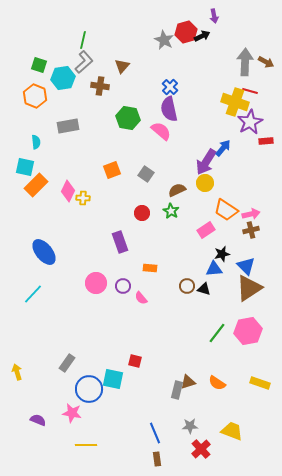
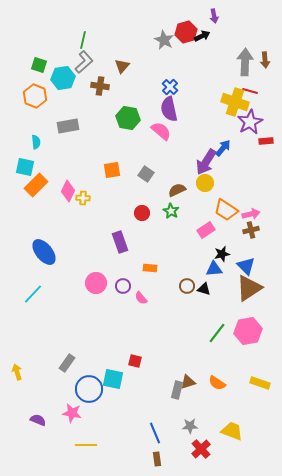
brown arrow at (266, 62): moved 1 px left, 2 px up; rotated 56 degrees clockwise
orange square at (112, 170): rotated 12 degrees clockwise
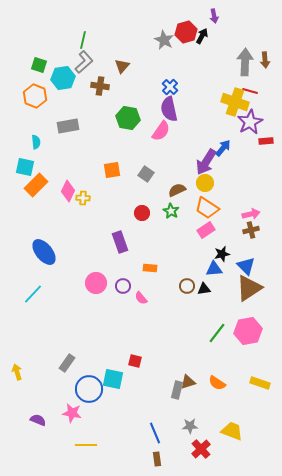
black arrow at (202, 36): rotated 35 degrees counterclockwise
pink semicircle at (161, 131): rotated 85 degrees clockwise
orange trapezoid at (226, 210): moved 19 px left, 2 px up
black triangle at (204, 289): rotated 24 degrees counterclockwise
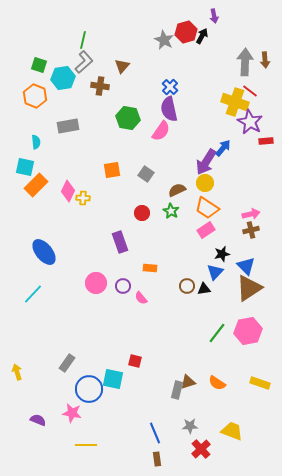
red line at (250, 91): rotated 21 degrees clockwise
purple star at (250, 122): rotated 15 degrees counterclockwise
blue triangle at (214, 269): moved 1 px right, 3 px down; rotated 42 degrees counterclockwise
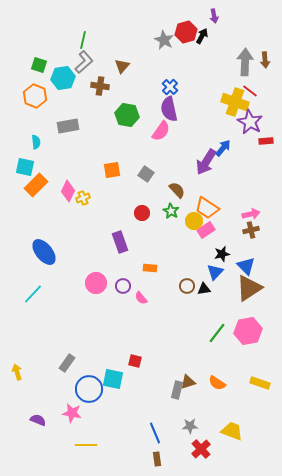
green hexagon at (128, 118): moved 1 px left, 3 px up
yellow circle at (205, 183): moved 11 px left, 38 px down
brown semicircle at (177, 190): rotated 72 degrees clockwise
yellow cross at (83, 198): rotated 24 degrees counterclockwise
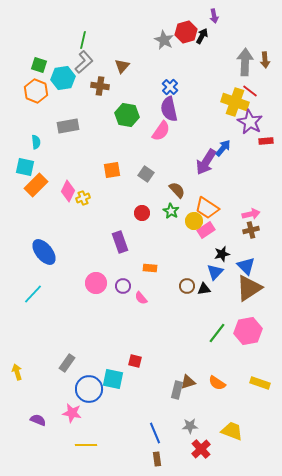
orange hexagon at (35, 96): moved 1 px right, 5 px up
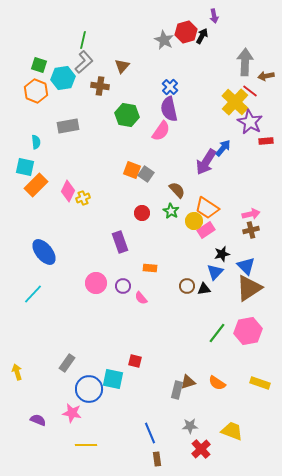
brown arrow at (265, 60): moved 1 px right, 16 px down; rotated 84 degrees clockwise
yellow cross at (235, 102): rotated 24 degrees clockwise
orange square at (112, 170): moved 20 px right; rotated 30 degrees clockwise
blue line at (155, 433): moved 5 px left
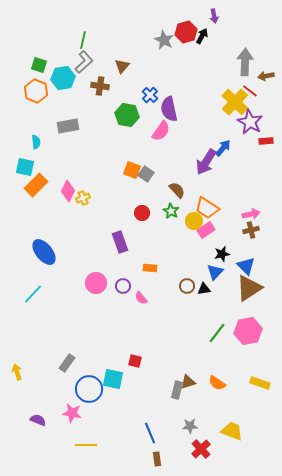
blue cross at (170, 87): moved 20 px left, 8 px down
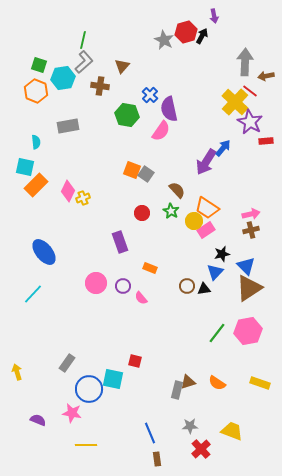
orange rectangle at (150, 268): rotated 16 degrees clockwise
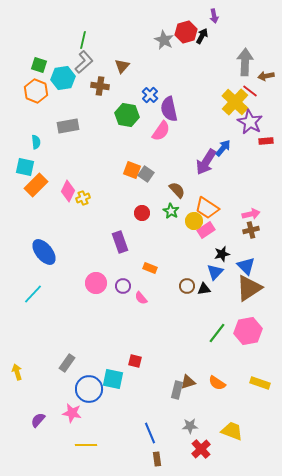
purple semicircle at (38, 420): rotated 70 degrees counterclockwise
